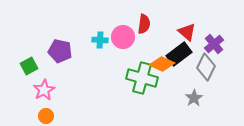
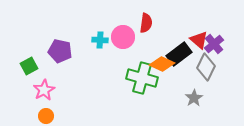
red semicircle: moved 2 px right, 1 px up
red triangle: moved 12 px right, 8 px down
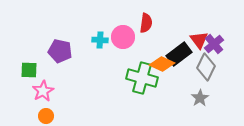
red triangle: rotated 12 degrees clockwise
green square: moved 4 px down; rotated 30 degrees clockwise
pink star: moved 1 px left, 1 px down
gray star: moved 6 px right
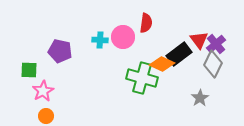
purple cross: moved 2 px right
gray diamond: moved 7 px right, 3 px up
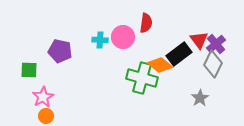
orange diamond: moved 2 px left, 1 px down; rotated 15 degrees clockwise
pink star: moved 6 px down
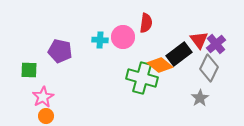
gray diamond: moved 4 px left, 4 px down
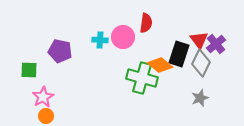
black rectangle: rotated 35 degrees counterclockwise
gray diamond: moved 8 px left, 5 px up
gray star: rotated 12 degrees clockwise
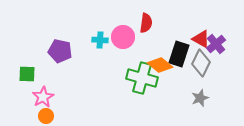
red triangle: moved 2 px right, 1 px up; rotated 24 degrees counterclockwise
green square: moved 2 px left, 4 px down
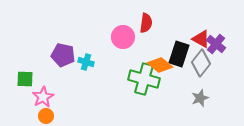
cyan cross: moved 14 px left, 22 px down; rotated 14 degrees clockwise
purple cross: rotated 12 degrees counterclockwise
purple pentagon: moved 3 px right, 4 px down
gray diamond: rotated 12 degrees clockwise
green square: moved 2 px left, 5 px down
green cross: moved 2 px right, 1 px down
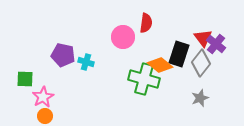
red triangle: moved 2 px right, 1 px up; rotated 24 degrees clockwise
orange circle: moved 1 px left
